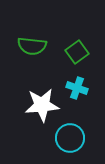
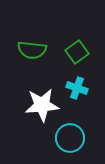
green semicircle: moved 4 px down
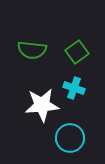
cyan cross: moved 3 px left
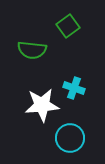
green square: moved 9 px left, 26 px up
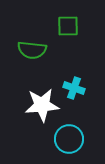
green square: rotated 35 degrees clockwise
cyan circle: moved 1 px left, 1 px down
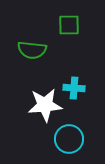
green square: moved 1 px right, 1 px up
cyan cross: rotated 15 degrees counterclockwise
white star: moved 3 px right
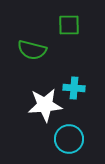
green semicircle: rotated 8 degrees clockwise
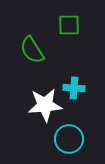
green semicircle: rotated 44 degrees clockwise
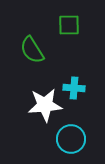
cyan circle: moved 2 px right
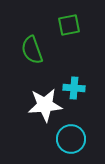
green square: rotated 10 degrees counterclockwise
green semicircle: rotated 12 degrees clockwise
